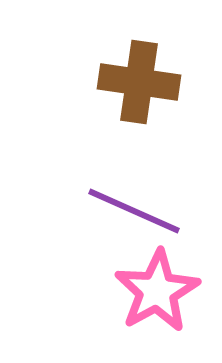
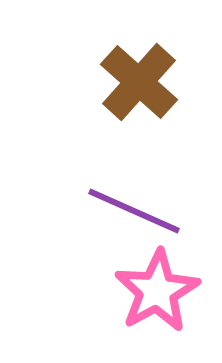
brown cross: rotated 34 degrees clockwise
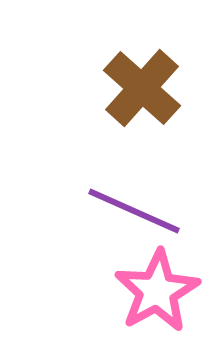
brown cross: moved 3 px right, 6 px down
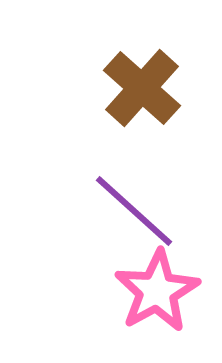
purple line: rotated 18 degrees clockwise
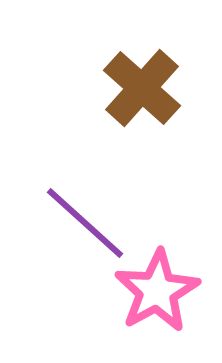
purple line: moved 49 px left, 12 px down
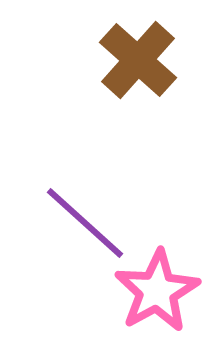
brown cross: moved 4 px left, 28 px up
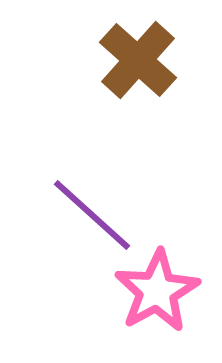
purple line: moved 7 px right, 8 px up
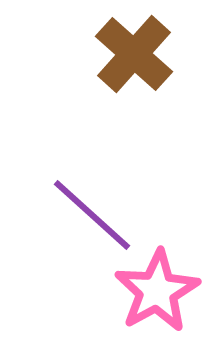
brown cross: moved 4 px left, 6 px up
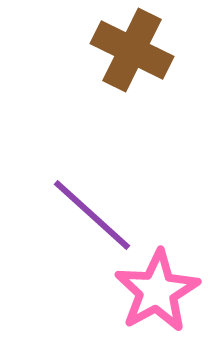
brown cross: moved 2 px left, 4 px up; rotated 16 degrees counterclockwise
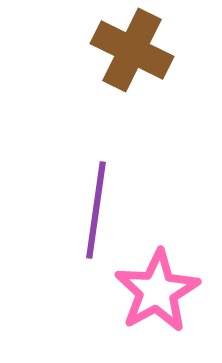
purple line: moved 4 px right, 5 px up; rotated 56 degrees clockwise
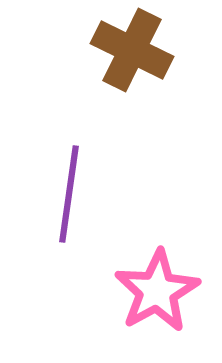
purple line: moved 27 px left, 16 px up
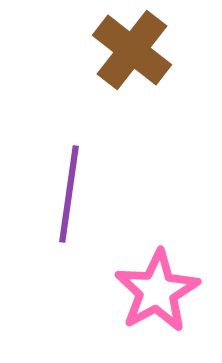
brown cross: rotated 12 degrees clockwise
